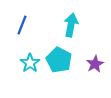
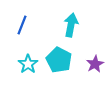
cyan star: moved 2 px left, 1 px down
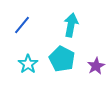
blue line: rotated 18 degrees clockwise
cyan pentagon: moved 3 px right, 1 px up
purple star: moved 1 px right, 2 px down
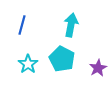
blue line: rotated 24 degrees counterclockwise
purple star: moved 2 px right, 2 px down
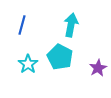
cyan pentagon: moved 2 px left, 2 px up
